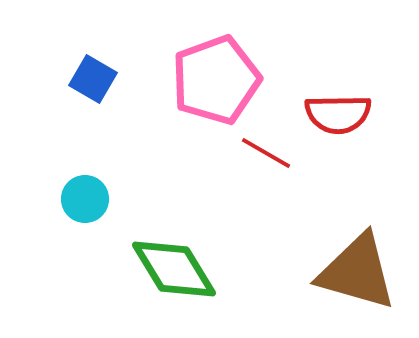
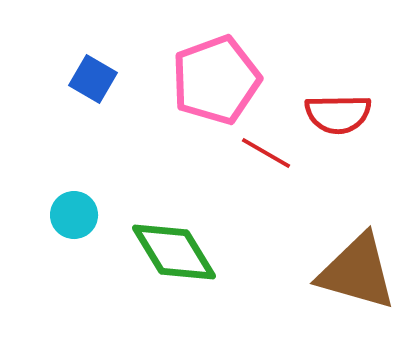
cyan circle: moved 11 px left, 16 px down
green diamond: moved 17 px up
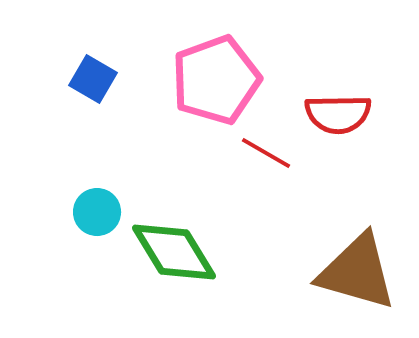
cyan circle: moved 23 px right, 3 px up
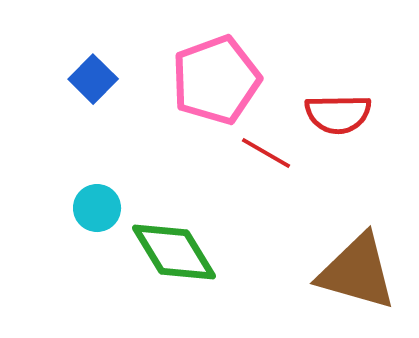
blue square: rotated 15 degrees clockwise
cyan circle: moved 4 px up
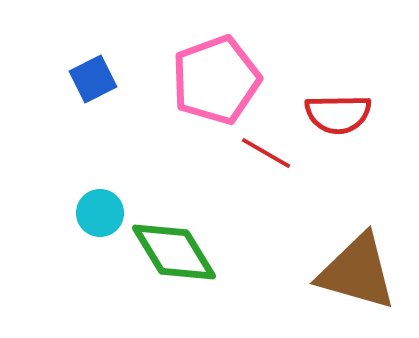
blue square: rotated 18 degrees clockwise
cyan circle: moved 3 px right, 5 px down
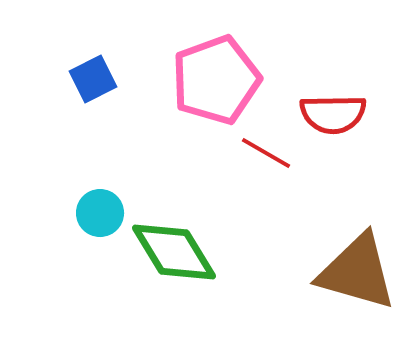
red semicircle: moved 5 px left
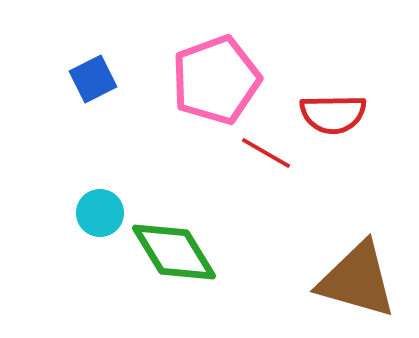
brown triangle: moved 8 px down
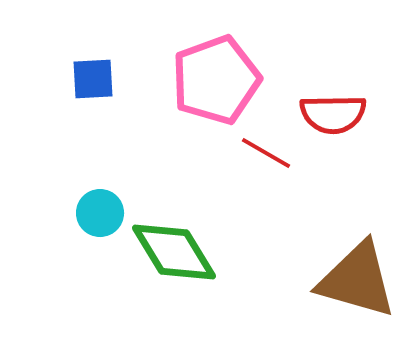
blue square: rotated 24 degrees clockwise
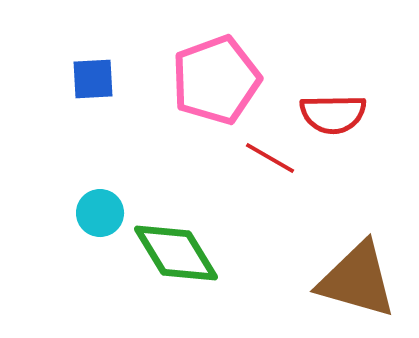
red line: moved 4 px right, 5 px down
green diamond: moved 2 px right, 1 px down
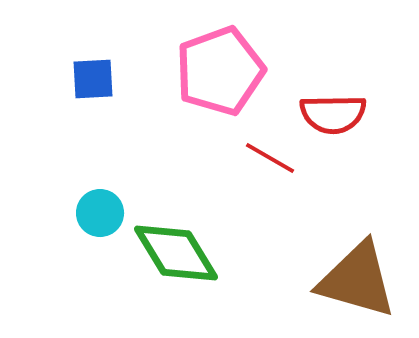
pink pentagon: moved 4 px right, 9 px up
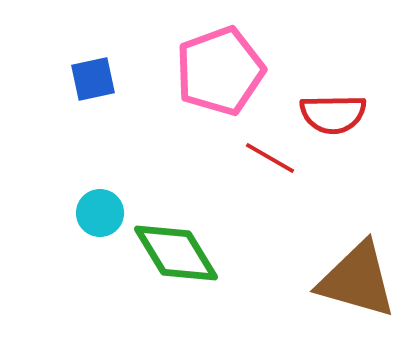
blue square: rotated 9 degrees counterclockwise
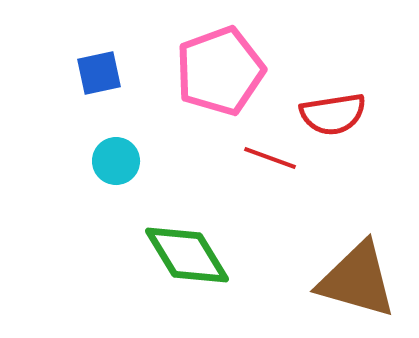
blue square: moved 6 px right, 6 px up
red semicircle: rotated 8 degrees counterclockwise
red line: rotated 10 degrees counterclockwise
cyan circle: moved 16 px right, 52 px up
green diamond: moved 11 px right, 2 px down
